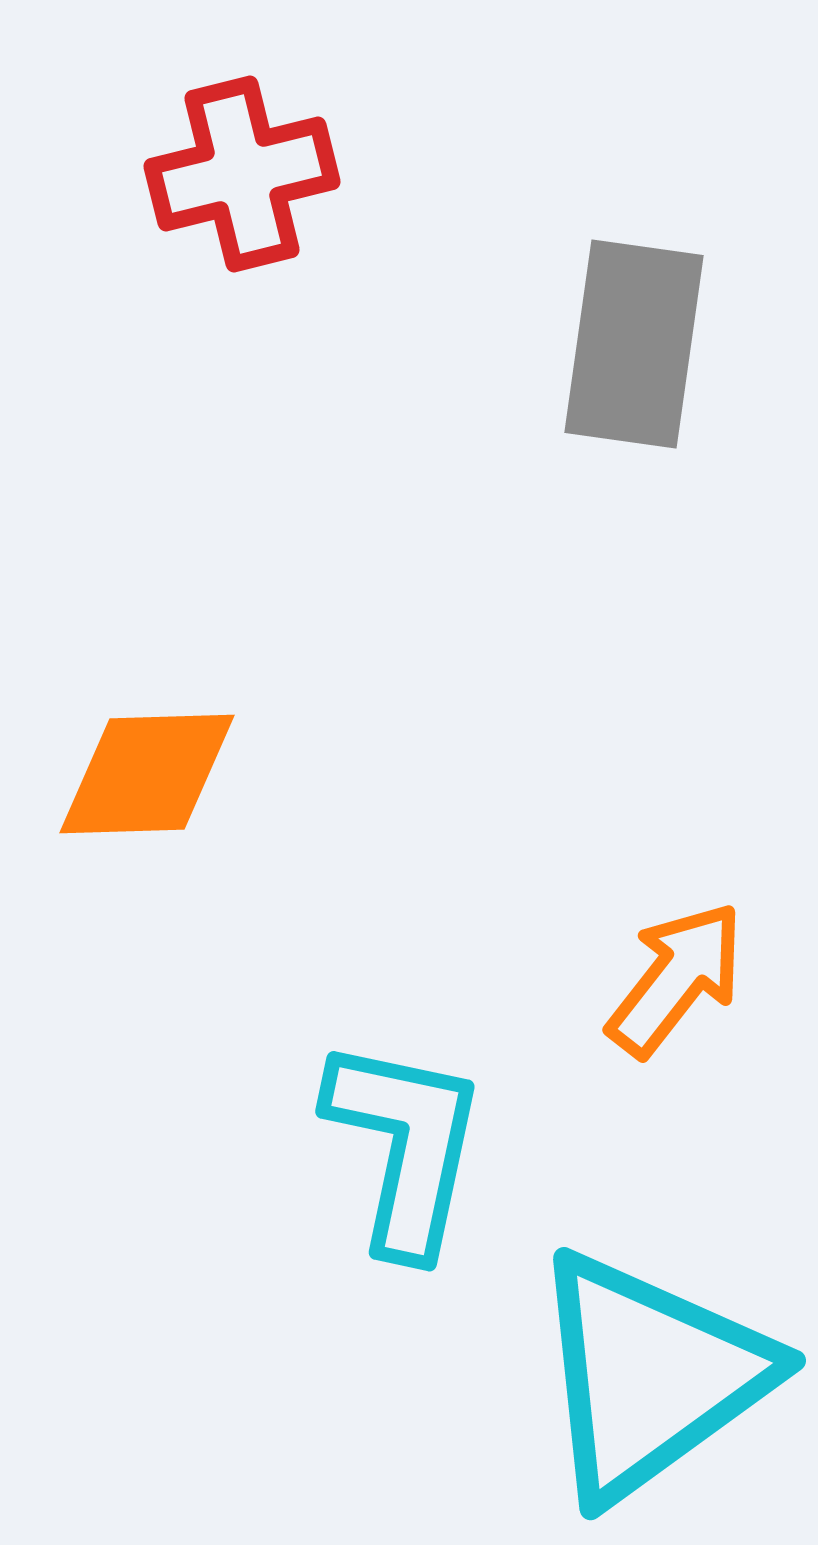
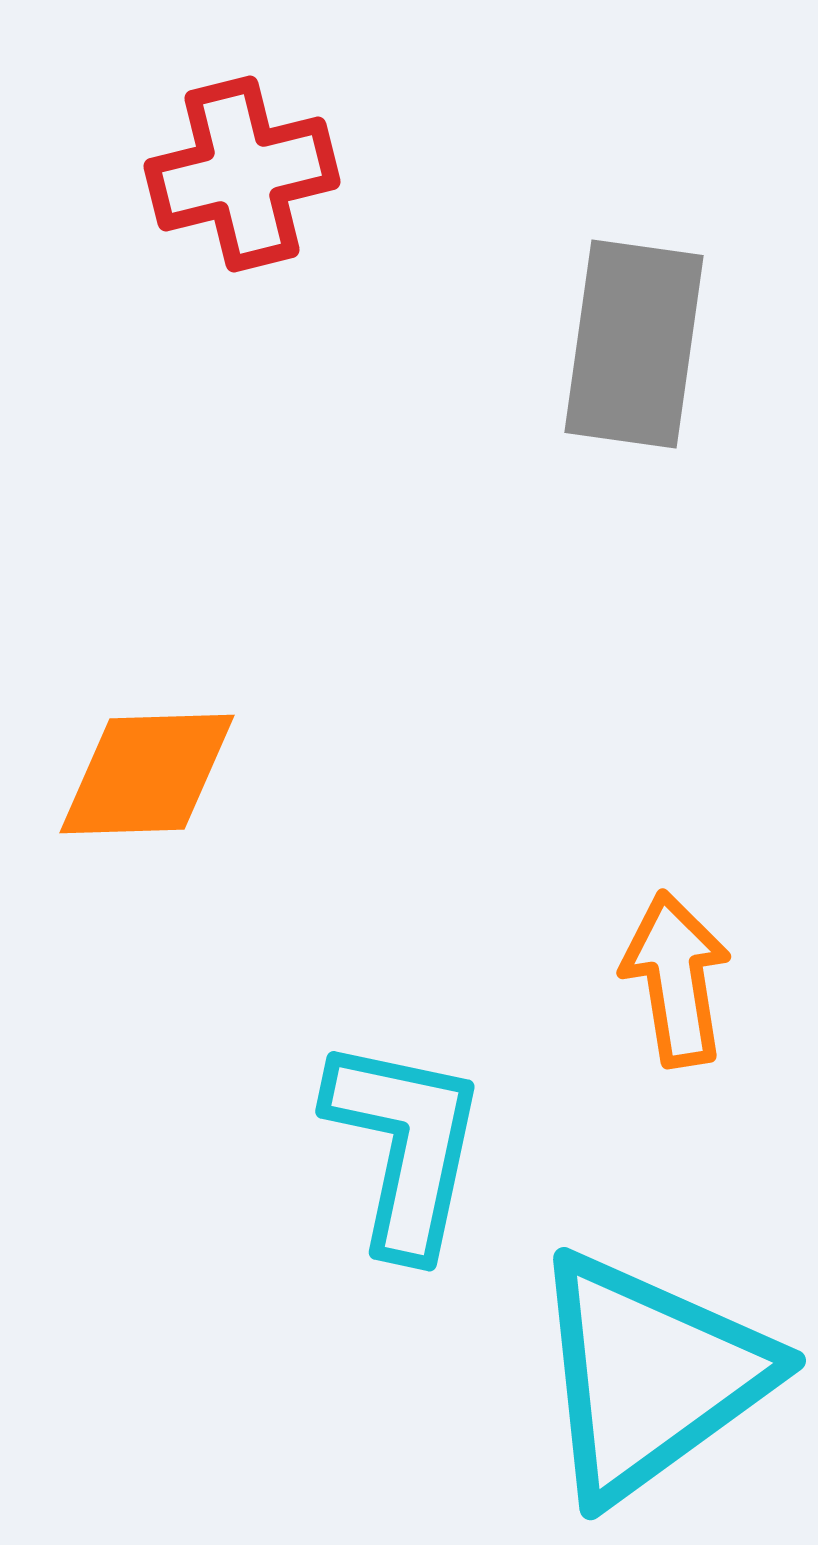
orange arrow: rotated 47 degrees counterclockwise
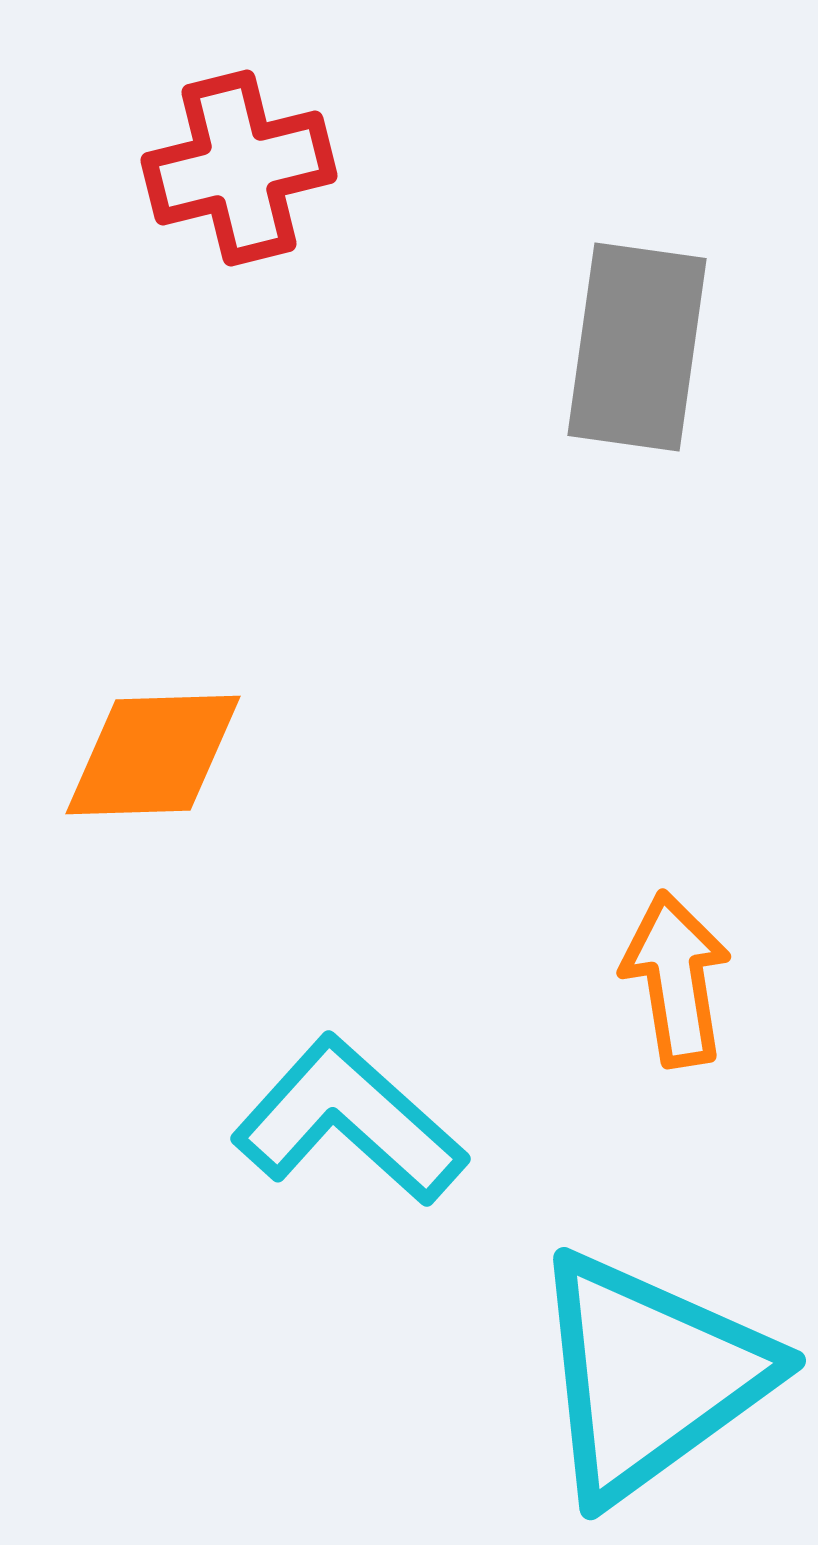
red cross: moved 3 px left, 6 px up
gray rectangle: moved 3 px right, 3 px down
orange diamond: moved 6 px right, 19 px up
cyan L-shape: moved 56 px left, 25 px up; rotated 60 degrees counterclockwise
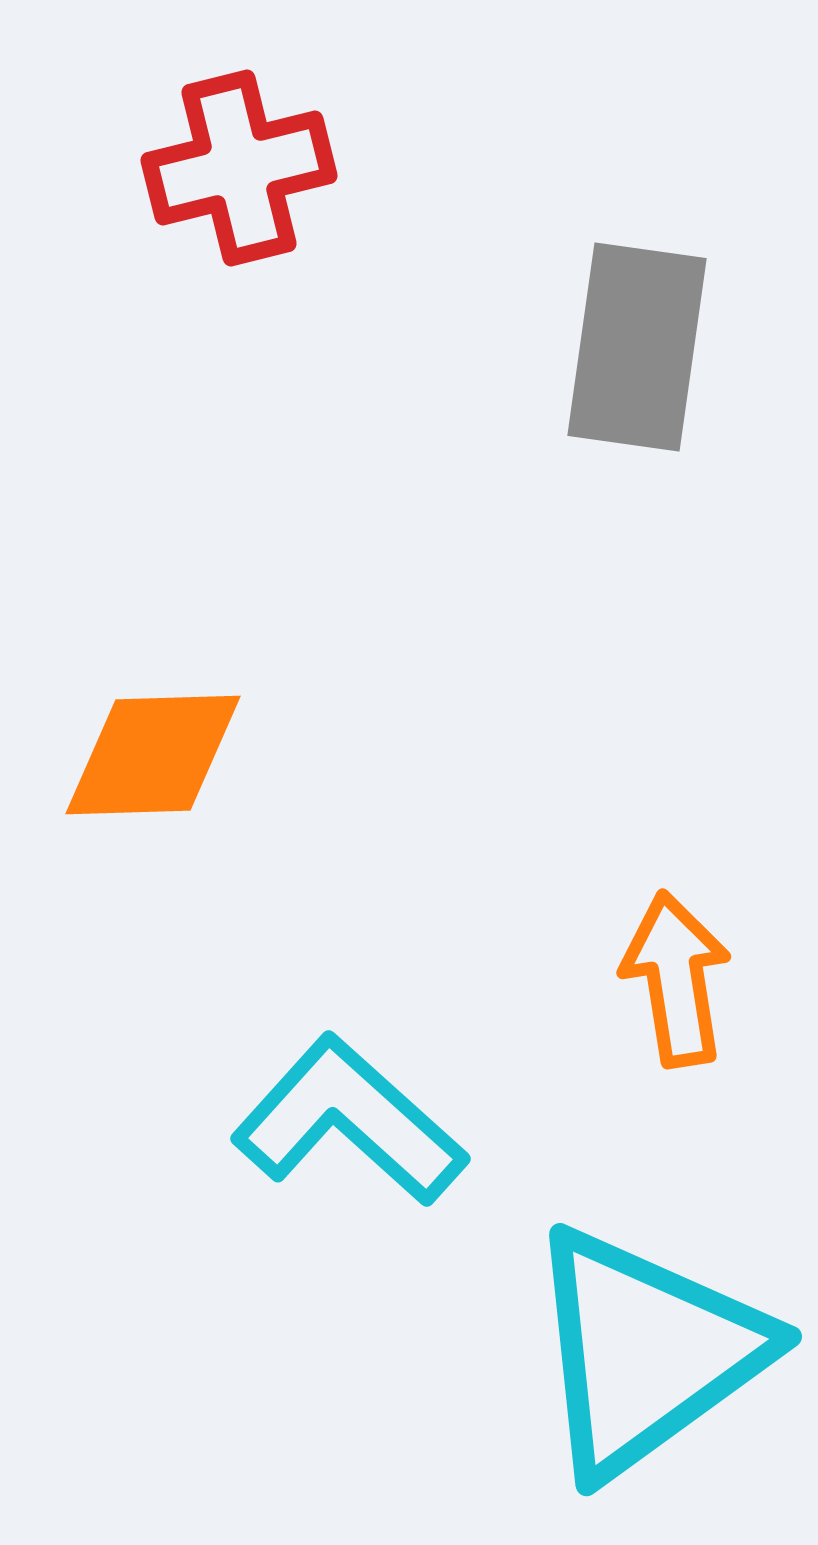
cyan triangle: moved 4 px left, 24 px up
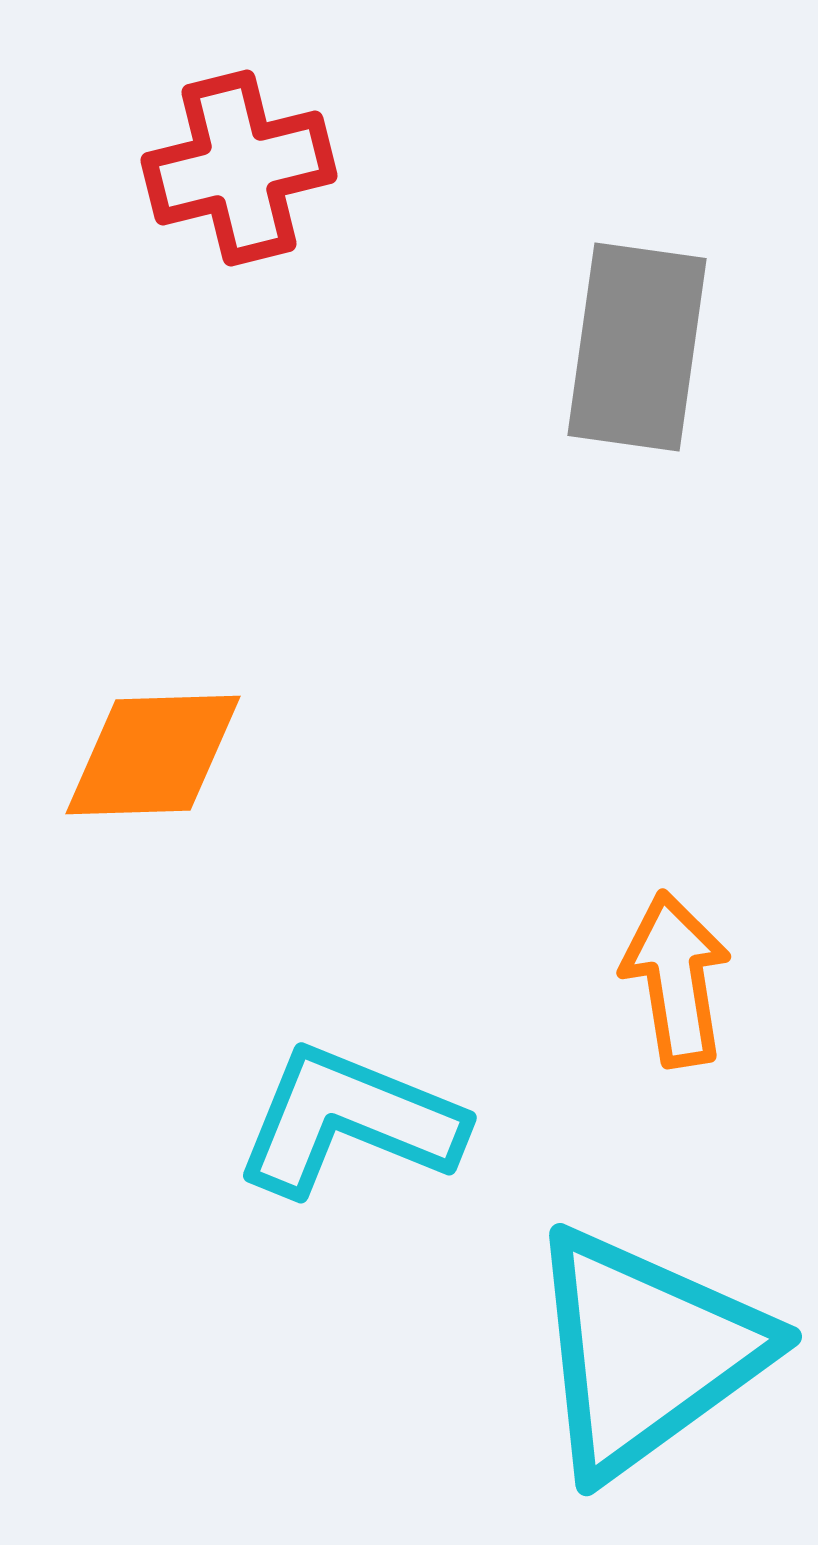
cyan L-shape: rotated 20 degrees counterclockwise
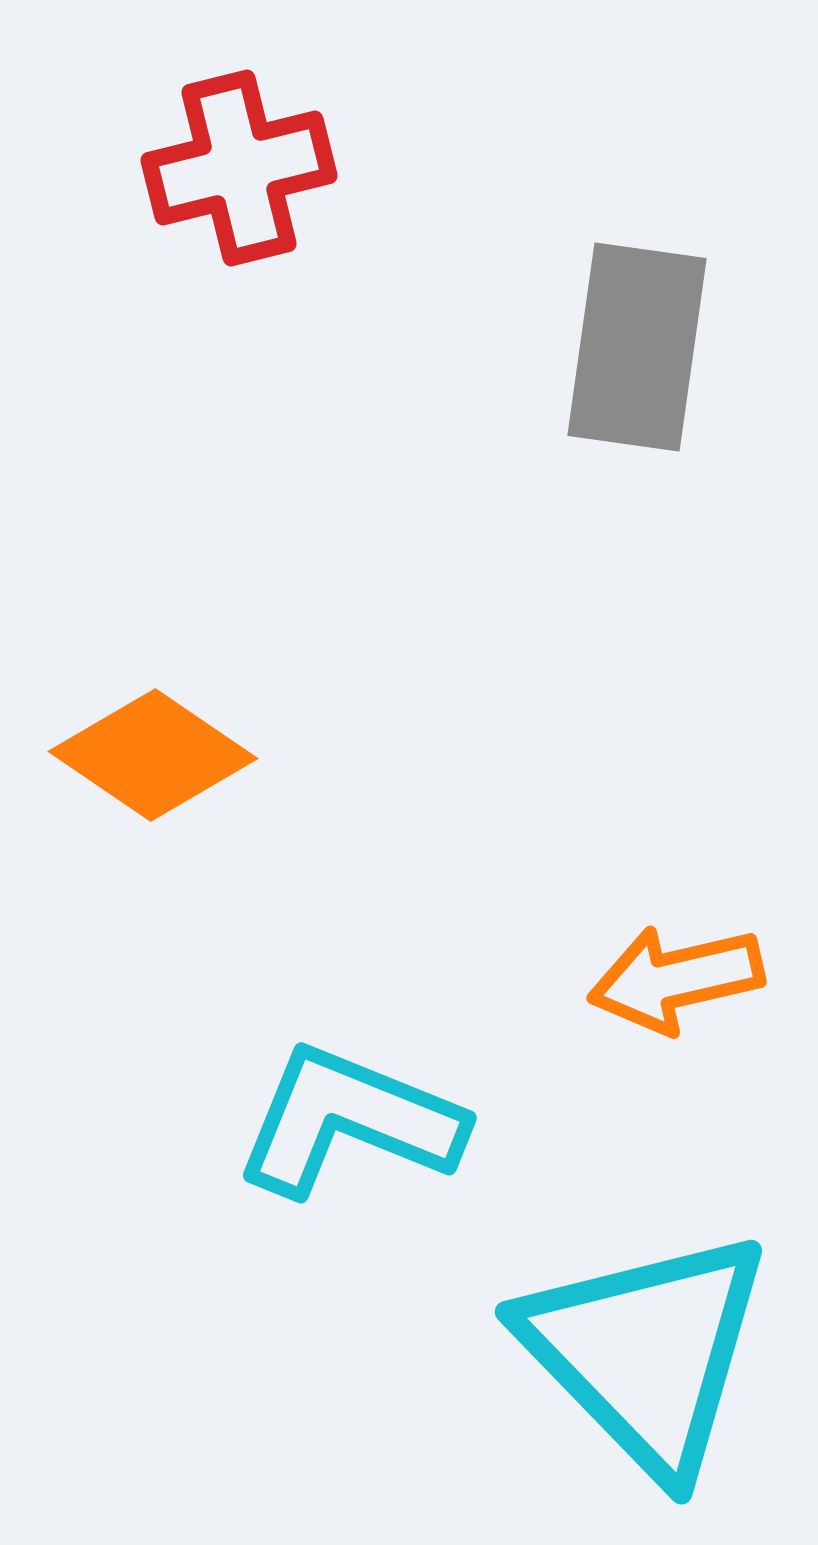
orange diamond: rotated 36 degrees clockwise
orange arrow: rotated 94 degrees counterclockwise
cyan triangle: rotated 38 degrees counterclockwise
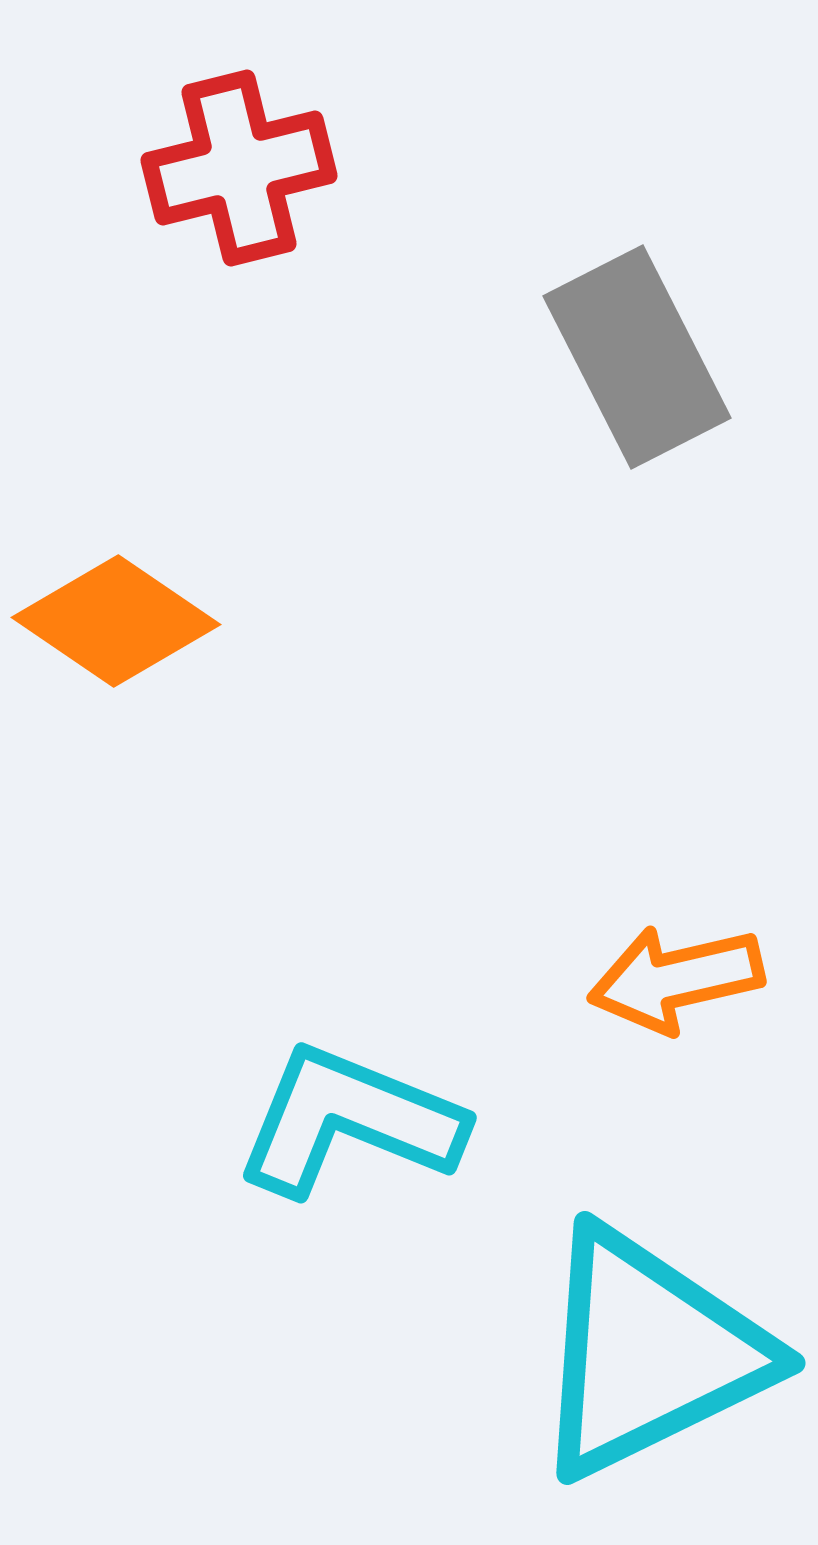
gray rectangle: moved 10 px down; rotated 35 degrees counterclockwise
orange diamond: moved 37 px left, 134 px up
cyan triangle: moved 3 px right, 1 px down; rotated 48 degrees clockwise
